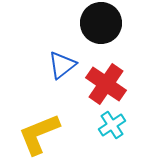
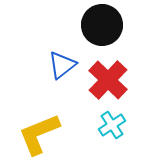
black circle: moved 1 px right, 2 px down
red cross: moved 2 px right, 4 px up; rotated 9 degrees clockwise
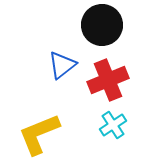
red cross: rotated 24 degrees clockwise
cyan cross: moved 1 px right
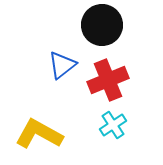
yellow L-shape: rotated 51 degrees clockwise
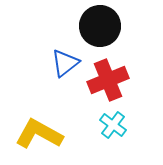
black circle: moved 2 px left, 1 px down
blue triangle: moved 3 px right, 2 px up
cyan cross: rotated 20 degrees counterclockwise
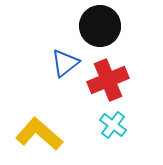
yellow L-shape: rotated 12 degrees clockwise
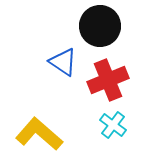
blue triangle: moved 2 px left, 1 px up; rotated 48 degrees counterclockwise
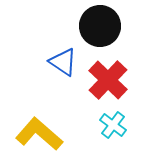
red cross: rotated 24 degrees counterclockwise
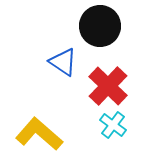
red cross: moved 6 px down
